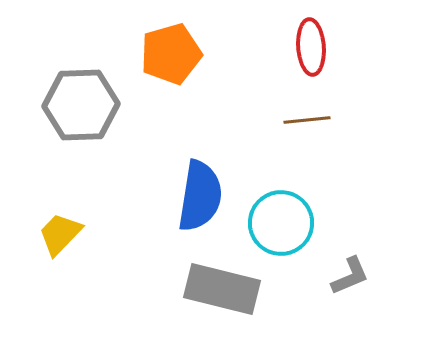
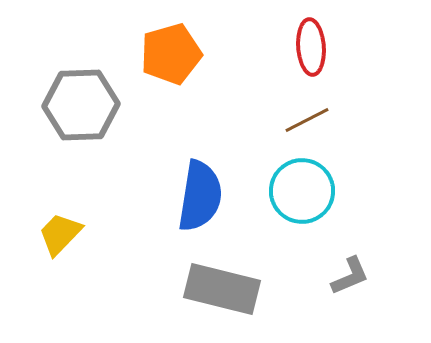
brown line: rotated 21 degrees counterclockwise
cyan circle: moved 21 px right, 32 px up
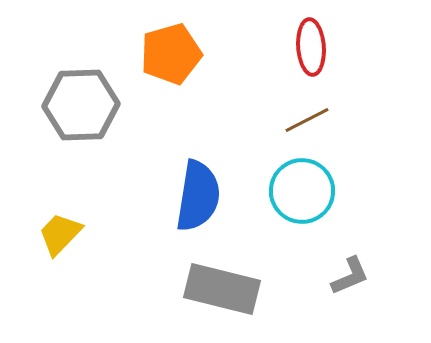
blue semicircle: moved 2 px left
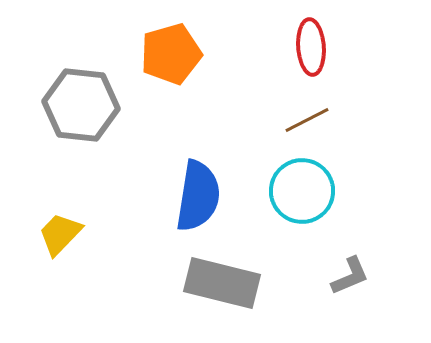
gray hexagon: rotated 8 degrees clockwise
gray rectangle: moved 6 px up
